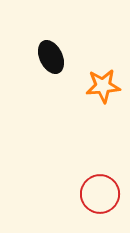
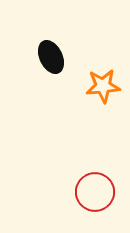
red circle: moved 5 px left, 2 px up
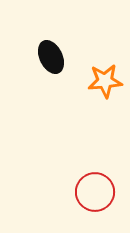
orange star: moved 2 px right, 5 px up
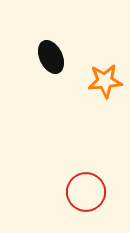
red circle: moved 9 px left
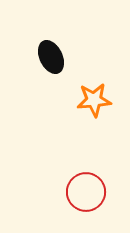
orange star: moved 11 px left, 19 px down
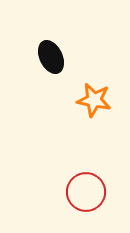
orange star: rotated 16 degrees clockwise
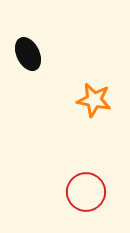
black ellipse: moved 23 px left, 3 px up
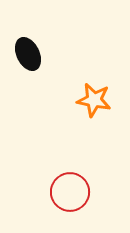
red circle: moved 16 px left
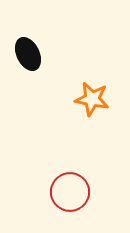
orange star: moved 2 px left, 1 px up
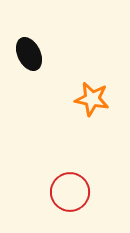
black ellipse: moved 1 px right
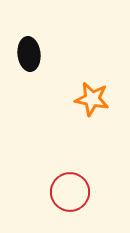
black ellipse: rotated 20 degrees clockwise
